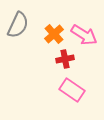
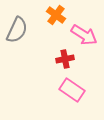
gray semicircle: moved 1 px left, 5 px down
orange cross: moved 2 px right, 19 px up; rotated 12 degrees counterclockwise
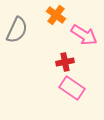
red cross: moved 3 px down
pink rectangle: moved 2 px up
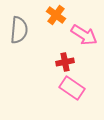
gray semicircle: moved 2 px right; rotated 20 degrees counterclockwise
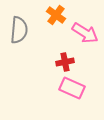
pink arrow: moved 1 px right, 2 px up
pink rectangle: rotated 10 degrees counterclockwise
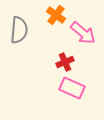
pink arrow: moved 2 px left; rotated 8 degrees clockwise
red cross: rotated 12 degrees counterclockwise
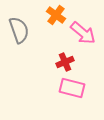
gray semicircle: rotated 24 degrees counterclockwise
pink rectangle: rotated 10 degrees counterclockwise
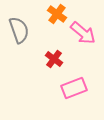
orange cross: moved 1 px right, 1 px up
red cross: moved 11 px left, 3 px up; rotated 30 degrees counterclockwise
pink rectangle: moved 2 px right; rotated 35 degrees counterclockwise
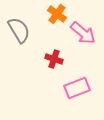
gray semicircle: rotated 12 degrees counterclockwise
red cross: rotated 18 degrees counterclockwise
pink rectangle: moved 3 px right
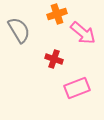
orange cross: rotated 36 degrees clockwise
